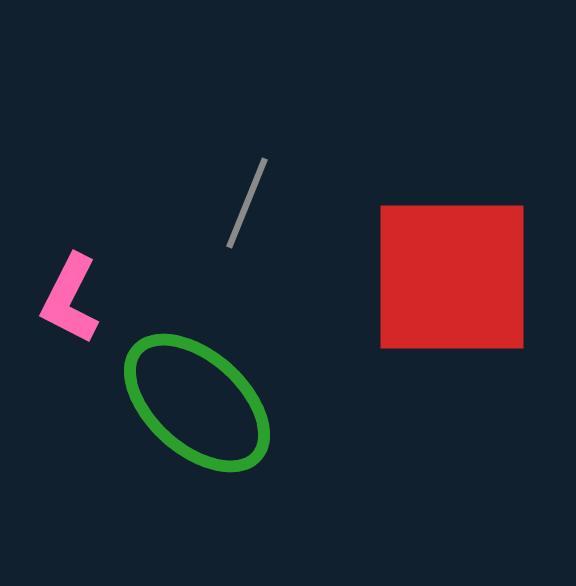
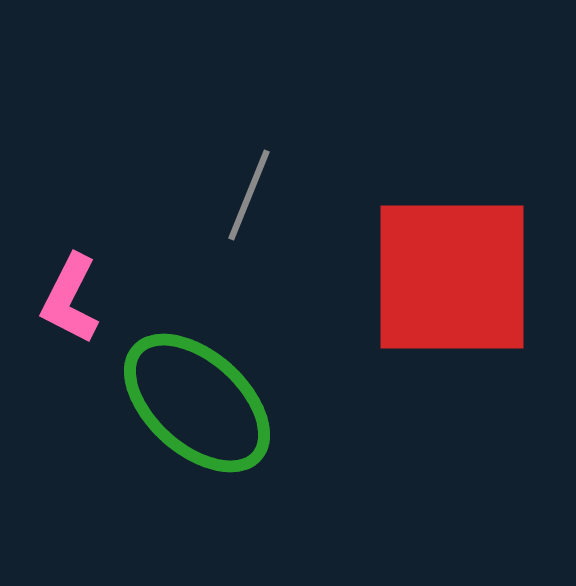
gray line: moved 2 px right, 8 px up
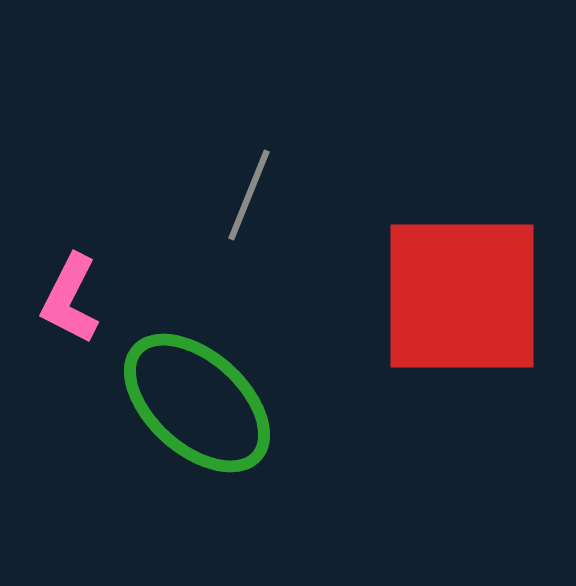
red square: moved 10 px right, 19 px down
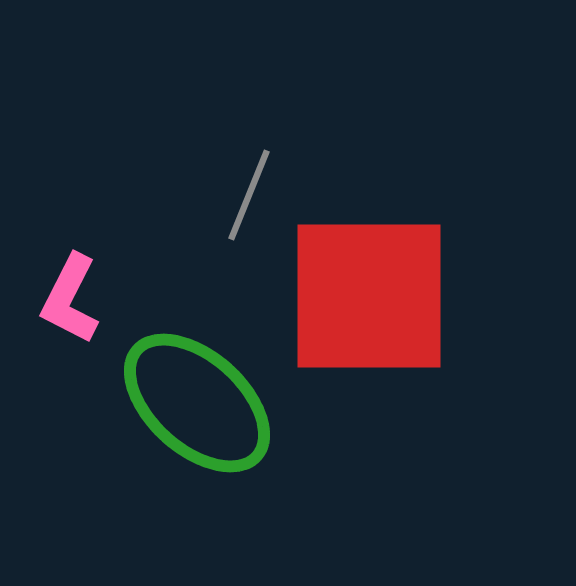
red square: moved 93 px left
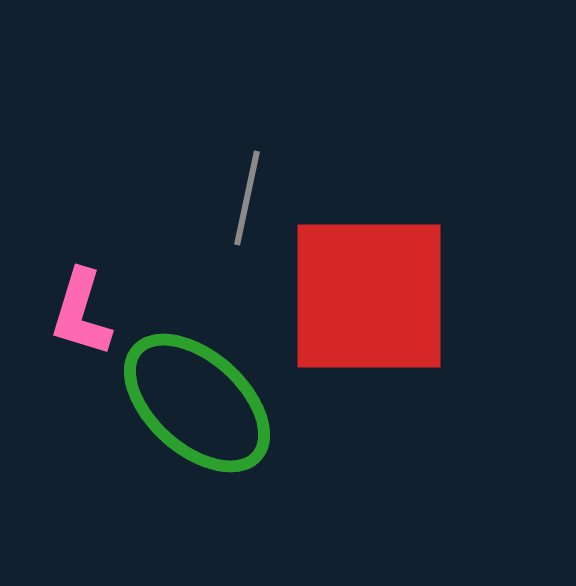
gray line: moved 2 px left, 3 px down; rotated 10 degrees counterclockwise
pink L-shape: moved 11 px right, 14 px down; rotated 10 degrees counterclockwise
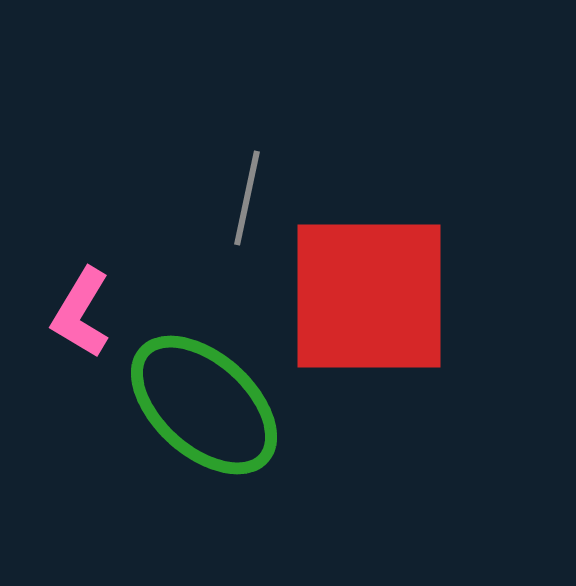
pink L-shape: rotated 14 degrees clockwise
green ellipse: moved 7 px right, 2 px down
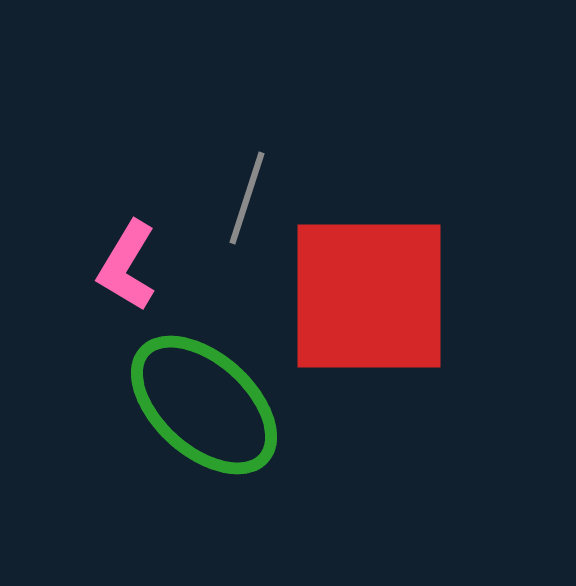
gray line: rotated 6 degrees clockwise
pink L-shape: moved 46 px right, 47 px up
